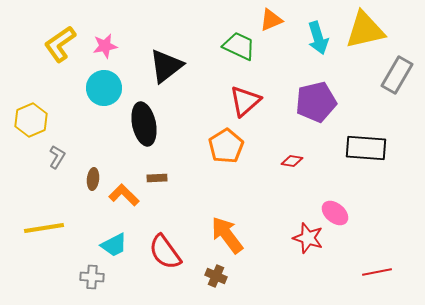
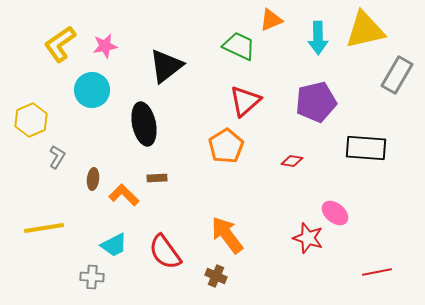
cyan arrow: rotated 16 degrees clockwise
cyan circle: moved 12 px left, 2 px down
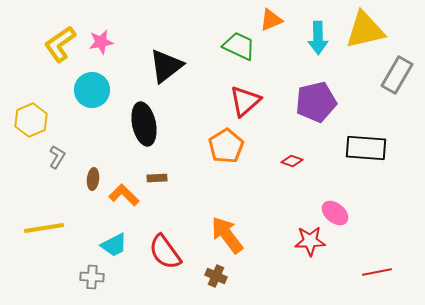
pink star: moved 4 px left, 4 px up
red diamond: rotated 10 degrees clockwise
red star: moved 2 px right, 3 px down; rotated 20 degrees counterclockwise
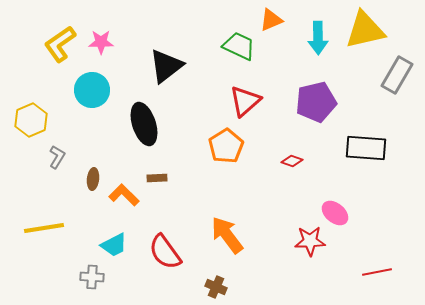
pink star: rotated 10 degrees clockwise
black ellipse: rotated 6 degrees counterclockwise
brown cross: moved 11 px down
